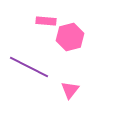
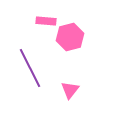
purple line: moved 1 px right, 1 px down; rotated 36 degrees clockwise
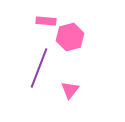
purple line: moved 9 px right; rotated 48 degrees clockwise
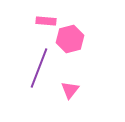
pink hexagon: moved 2 px down
